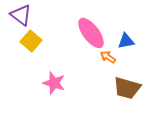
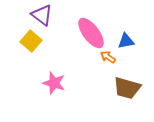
purple triangle: moved 21 px right
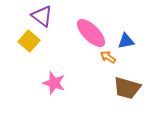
purple triangle: moved 1 px down
pink ellipse: rotated 8 degrees counterclockwise
yellow square: moved 2 px left
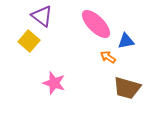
pink ellipse: moved 5 px right, 9 px up
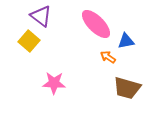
purple triangle: moved 1 px left
pink star: rotated 15 degrees counterclockwise
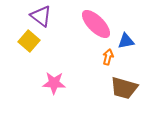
orange arrow: rotated 70 degrees clockwise
brown trapezoid: moved 3 px left
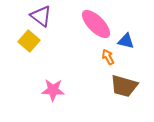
blue triangle: rotated 24 degrees clockwise
orange arrow: rotated 42 degrees counterclockwise
pink star: moved 1 px left, 7 px down
brown trapezoid: moved 2 px up
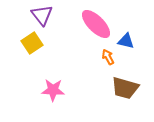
purple triangle: moved 1 px right, 1 px up; rotated 15 degrees clockwise
yellow square: moved 3 px right, 2 px down; rotated 15 degrees clockwise
brown trapezoid: moved 1 px right, 2 px down
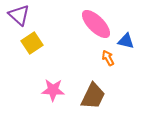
purple triangle: moved 23 px left; rotated 10 degrees counterclockwise
orange arrow: moved 1 px down
brown trapezoid: moved 32 px left, 8 px down; rotated 80 degrees counterclockwise
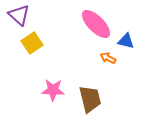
orange arrow: rotated 35 degrees counterclockwise
brown trapezoid: moved 3 px left, 3 px down; rotated 40 degrees counterclockwise
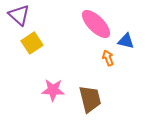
orange arrow: rotated 42 degrees clockwise
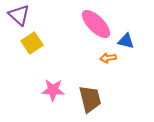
orange arrow: rotated 77 degrees counterclockwise
